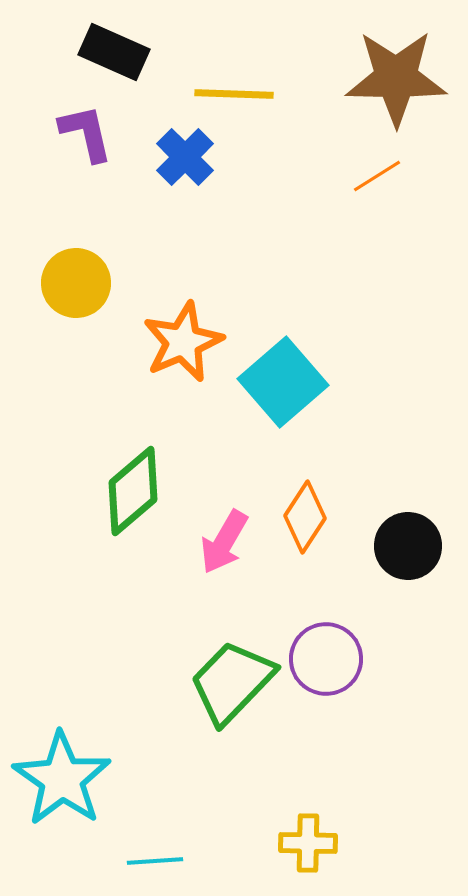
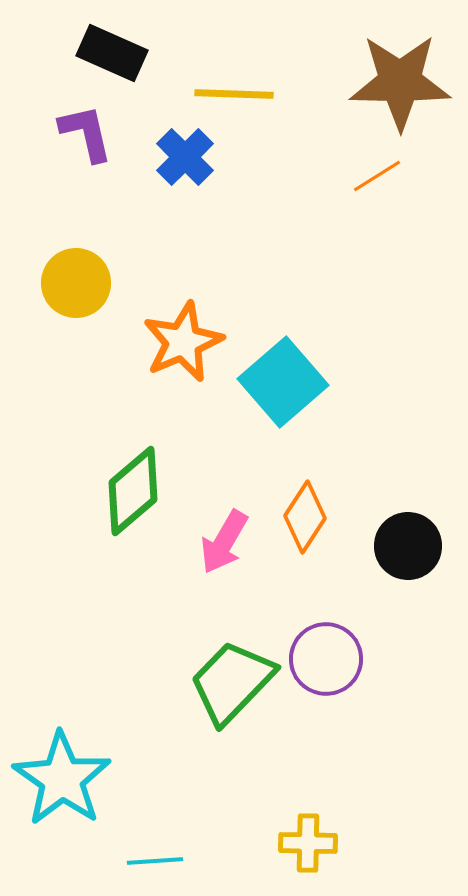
black rectangle: moved 2 px left, 1 px down
brown star: moved 4 px right, 4 px down
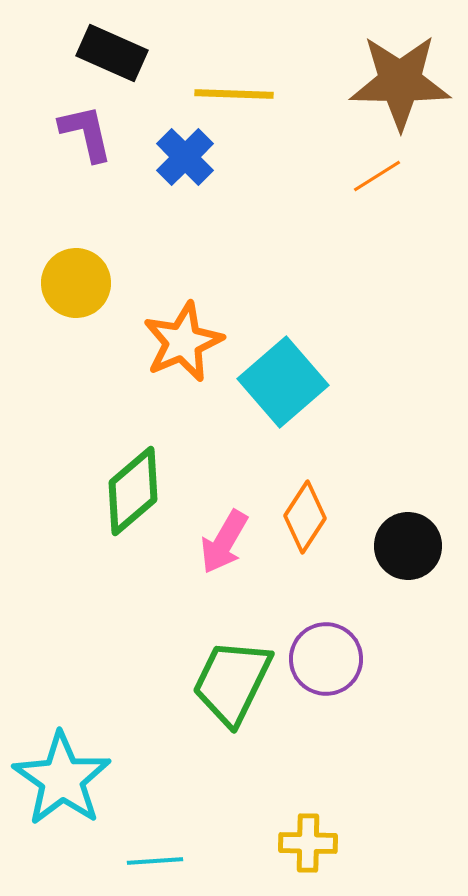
green trapezoid: rotated 18 degrees counterclockwise
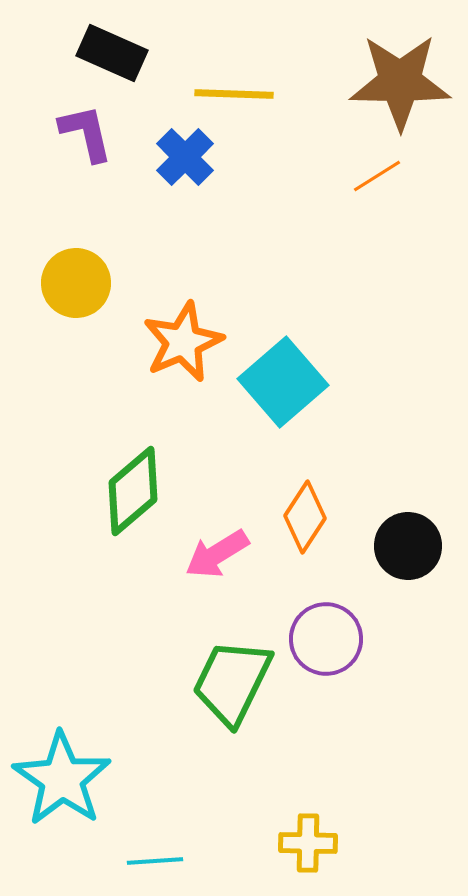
pink arrow: moved 7 px left, 12 px down; rotated 28 degrees clockwise
purple circle: moved 20 px up
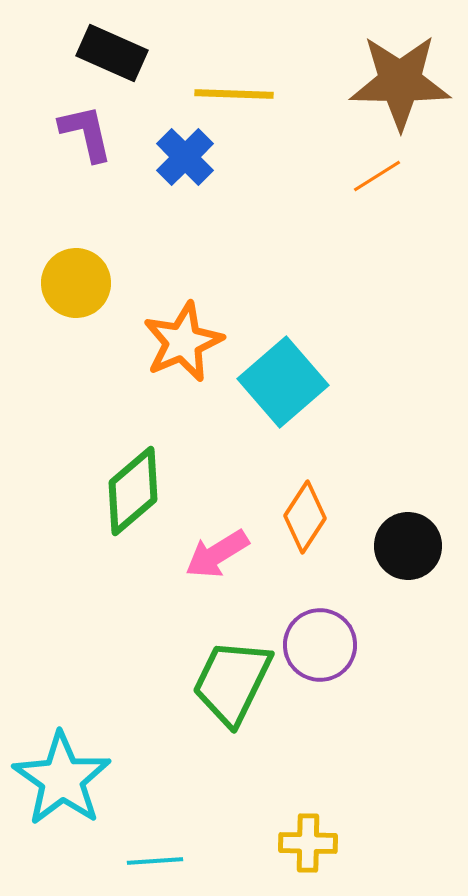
purple circle: moved 6 px left, 6 px down
